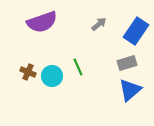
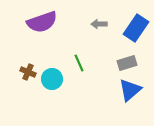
gray arrow: rotated 140 degrees counterclockwise
blue rectangle: moved 3 px up
green line: moved 1 px right, 4 px up
cyan circle: moved 3 px down
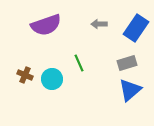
purple semicircle: moved 4 px right, 3 px down
brown cross: moved 3 px left, 3 px down
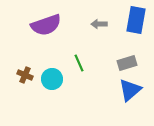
blue rectangle: moved 8 px up; rotated 24 degrees counterclockwise
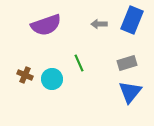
blue rectangle: moved 4 px left; rotated 12 degrees clockwise
blue triangle: moved 2 px down; rotated 10 degrees counterclockwise
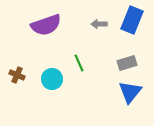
brown cross: moved 8 px left
